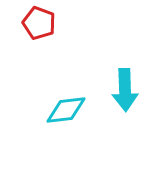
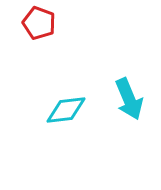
cyan arrow: moved 4 px right, 9 px down; rotated 21 degrees counterclockwise
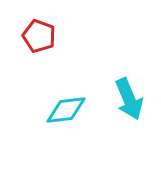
red pentagon: moved 13 px down
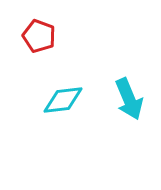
cyan diamond: moved 3 px left, 10 px up
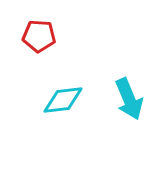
red pentagon: rotated 16 degrees counterclockwise
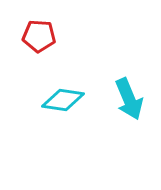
cyan diamond: rotated 15 degrees clockwise
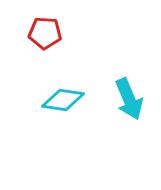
red pentagon: moved 6 px right, 3 px up
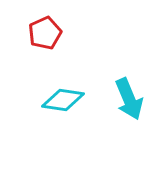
red pentagon: rotated 28 degrees counterclockwise
